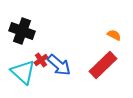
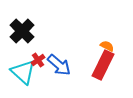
black cross: rotated 25 degrees clockwise
orange semicircle: moved 7 px left, 11 px down
red cross: moved 3 px left
red rectangle: rotated 20 degrees counterclockwise
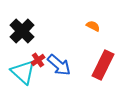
orange semicircle: moved 14 px left, 20 px up
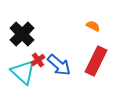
black cross: moved 3 px down
red rectangle: moved 7 px left, 4 px up
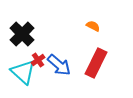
red rectangle: moved 2 px down
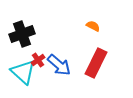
black cross: rotated 25 degrees clockwise
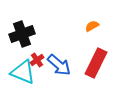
orange semicircle: moved 1 px left; rotated 56 degrees counterclockwise
red cross: moved 1 px left
cyan triangle: rotated 20 degrees counterclockwise
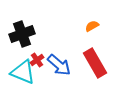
red rectangle: moved 1 px left; rotated 56 degrees counterclockwise
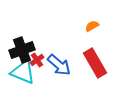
black cross: moved 16 px down
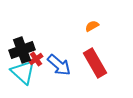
red cross: moved 1 px left, 1 px up
cyan triangle: rotated 20 degrees clockwise
